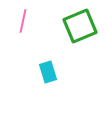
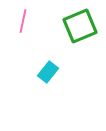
cyan rectangle: rotated 55 degrees clockwise
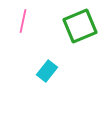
cyan rectangle: moved 1 px left, 1 px up
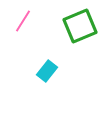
pink line: rotated 20 degrees clockwise
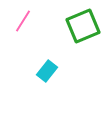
green square: moved 3 px right
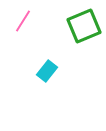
green square: moved 1 px right
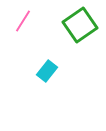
green square: moved 4 px left, 1 px up; rotated 12 degrees counterclockwise
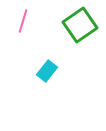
pink line: rotated 15 degrees counterclockwise
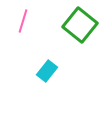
green square: rotated 16 degrees counterclockwise
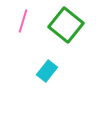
green square: moved 14 px left
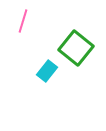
green square: moved 10 px right, 23 px down
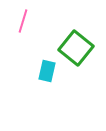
cyan rectangle: rotated 25 degrees counterclockwise
